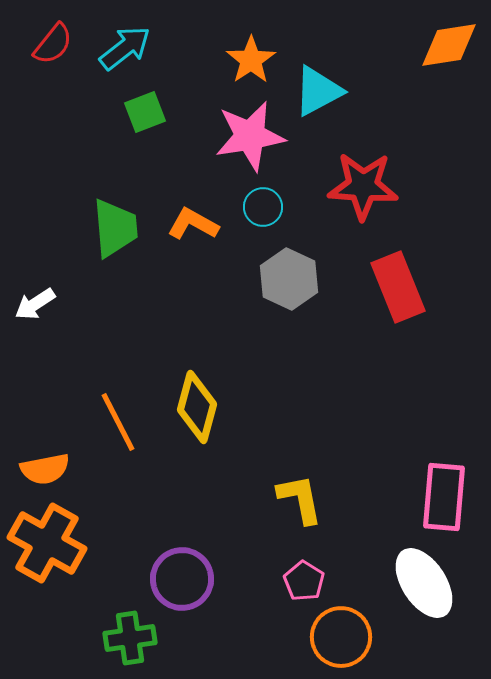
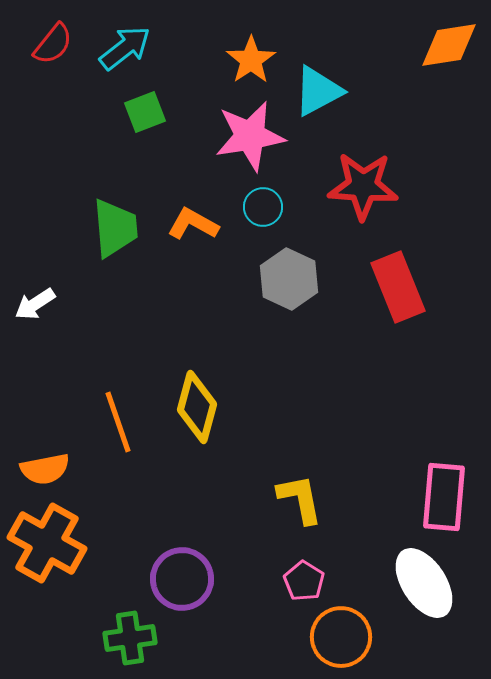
orange line: rotated 8 degrees clockwise
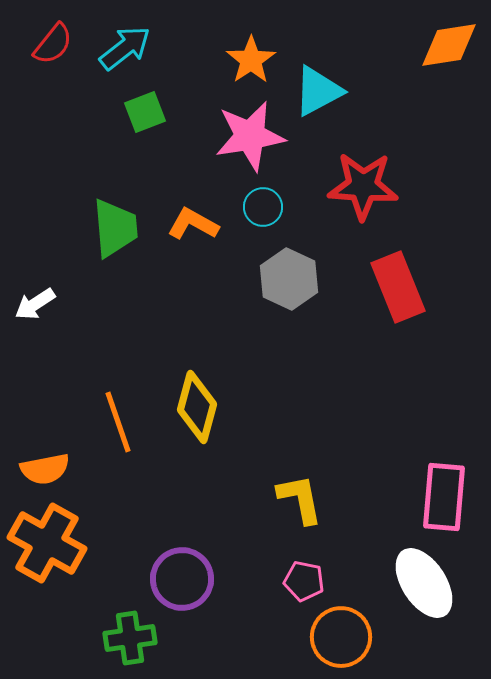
pink pentagon: rotated 21 degrees counterclockwise
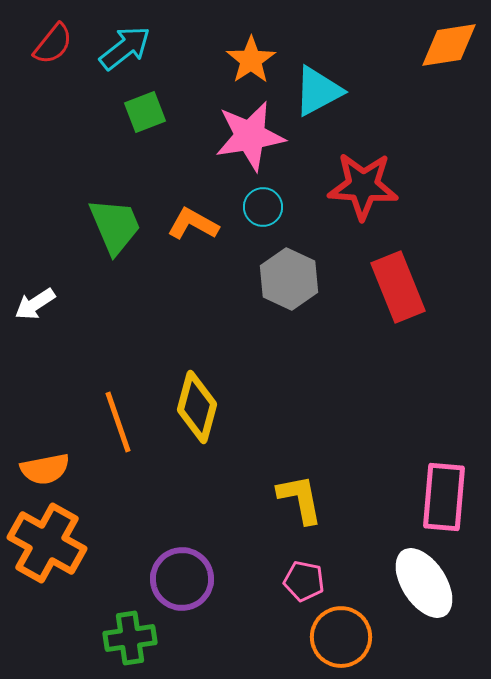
green trapezoid: moved 2 px up; rotated 18 degrees counterclockwise
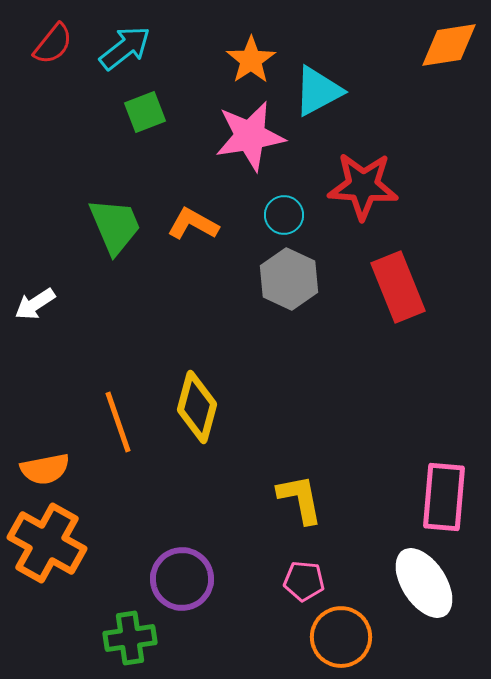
cyan circle: moved 21 px right, 8 px down
pink pentagon: rotated 6 degrees counterclockwise
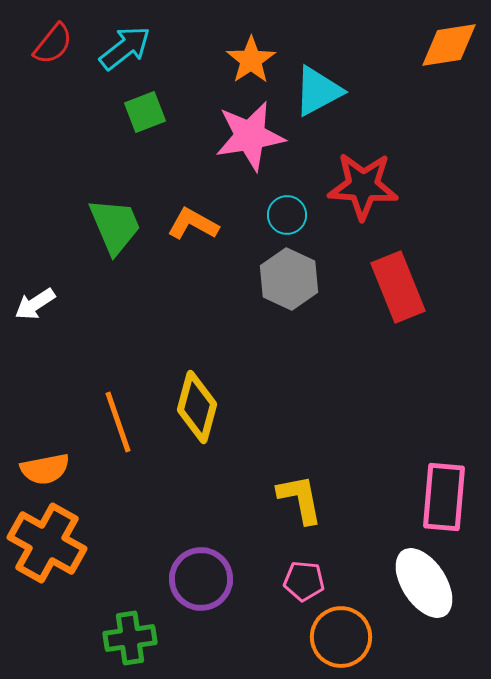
cyan circle: moved 3 px right
purple circle: moved 19 px right
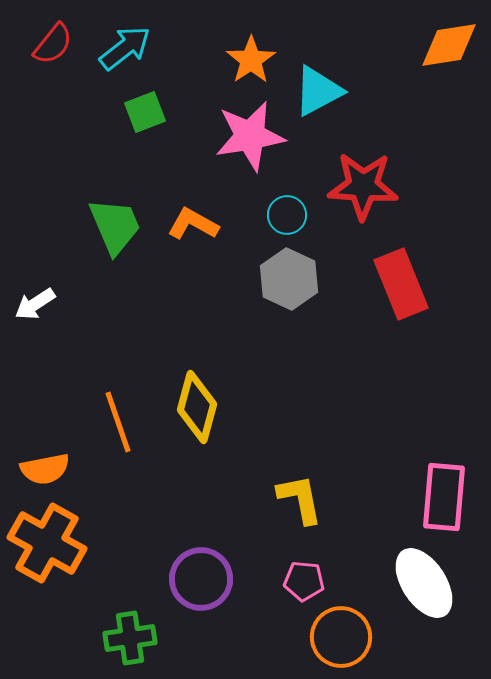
red rectangle: moved 3 px right, 3 px up
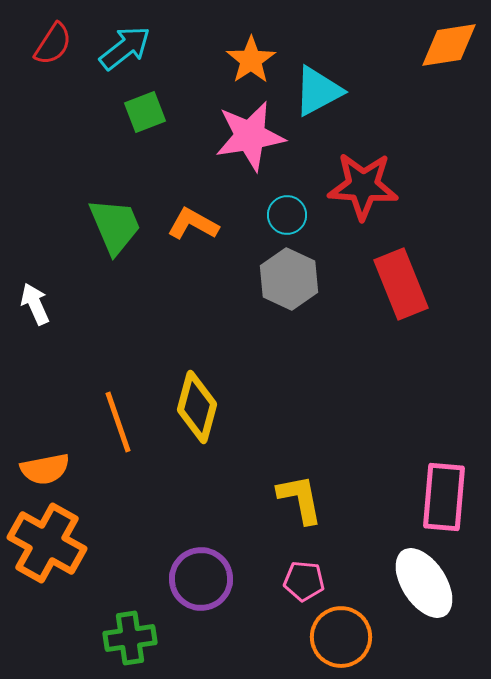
red semicircle: rotated 6 degrees counterclockwise
white arrow: rotated 99 degrees clockwise
